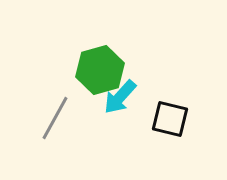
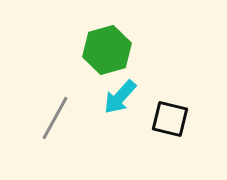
green hexagon: moved 7 px right, 20 px up
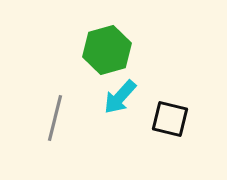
gray line: rotated 15 degrees counterclockwise
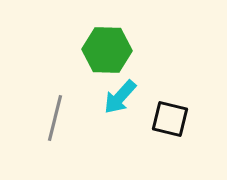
green hexagon: rotated 18 degrees clockwise
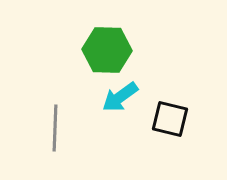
cyan arrow: rotated 12 degrees clockwise
gray line: moved 10 px down; rotated 12 degrees counterclockwise
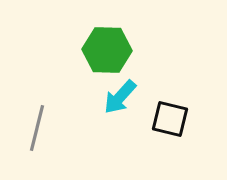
cyan arrow: rotated 12 degrees counterclockwise
gray line: moved 18 px left; rotated 12 degrees clockwise
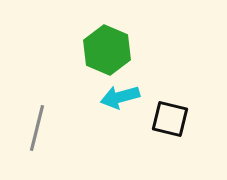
green hexagon: rotated 21 degrees clockwise
cyan arrow: rotated 33 degrees clockwise
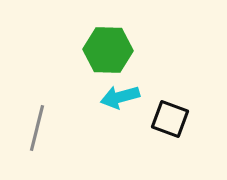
green hexagon: moved 1 px right; rotated 21 degrees counterclockwise
black square: rotated 6 degrees clockwise
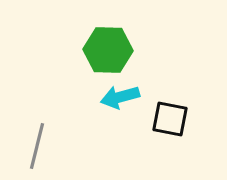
black square: rotated 9 degrees counterclockwise
gray line: moved 18 px down
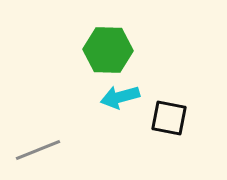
black square: moved 1 px left, 1 px up
gray line: moved 1 px right, 4 px down; rotated 54 degrees clockwise
